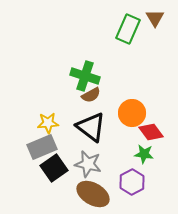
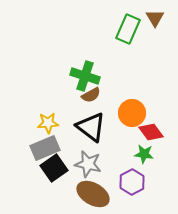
gray rectangle: moved 3 px right, 1 px down
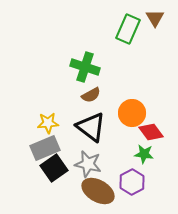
green cross: moved 9 px up
brown ellipse: moved 5 px right, 3 px up
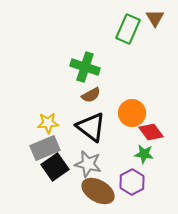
black square: moved 1 px right, 1 px up
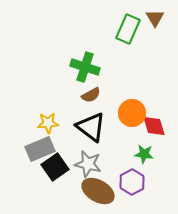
red diamond: moved 3 px right, 6 px up; rotated 20 degrees clockwise
gray rectangle: moved 5 px left, 1 px down
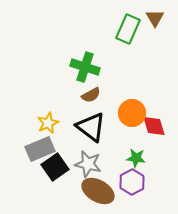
yellow star: rotated 20 degrees counterclockwise
green star: moved 8 px left, 4 px down
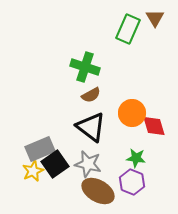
yellow star: moved 15 px left, 48 px down
black square: moved 3 px up
purple hexagon: rotated 10 degrees counterclockwise
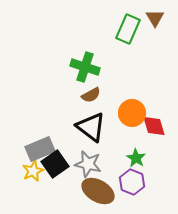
green star: rotated 24 degrees clockwise
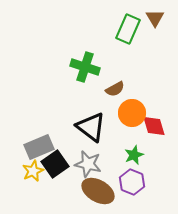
brown semicircle: moved 24 px right, 6 px up
gray rectangle: moved 1 px left, 2 px up
green star: moved 2 px left, 3 px up; rotated 18 degrees clockwise
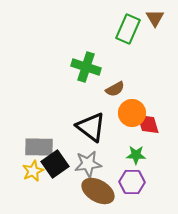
green cross: moved 1 px right
red diamond: moved 6 px left, 2 px up
gray rectangle: rotated 24 degrees clockwise
green star: moved 2 px right; rotated 24 degrees clockwise
gray star: rotated 20 degrees counterclockwise
purple hexagon: rotated 20 degrees counterclockwise
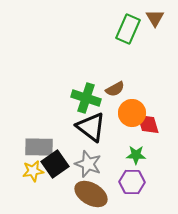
green cross: moved 31 px down
gray star: rotated 28 degrees clockwise
yellow star: rotated 15 degrees clockwise
brown ellipse: moved 7 px left, 3 px down
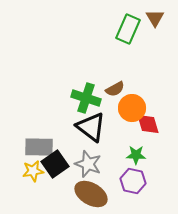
orange circle: moved 5 px up
purple hexagon: moved 1 px right, 1 px up; rotated 10 degrees clockwise
